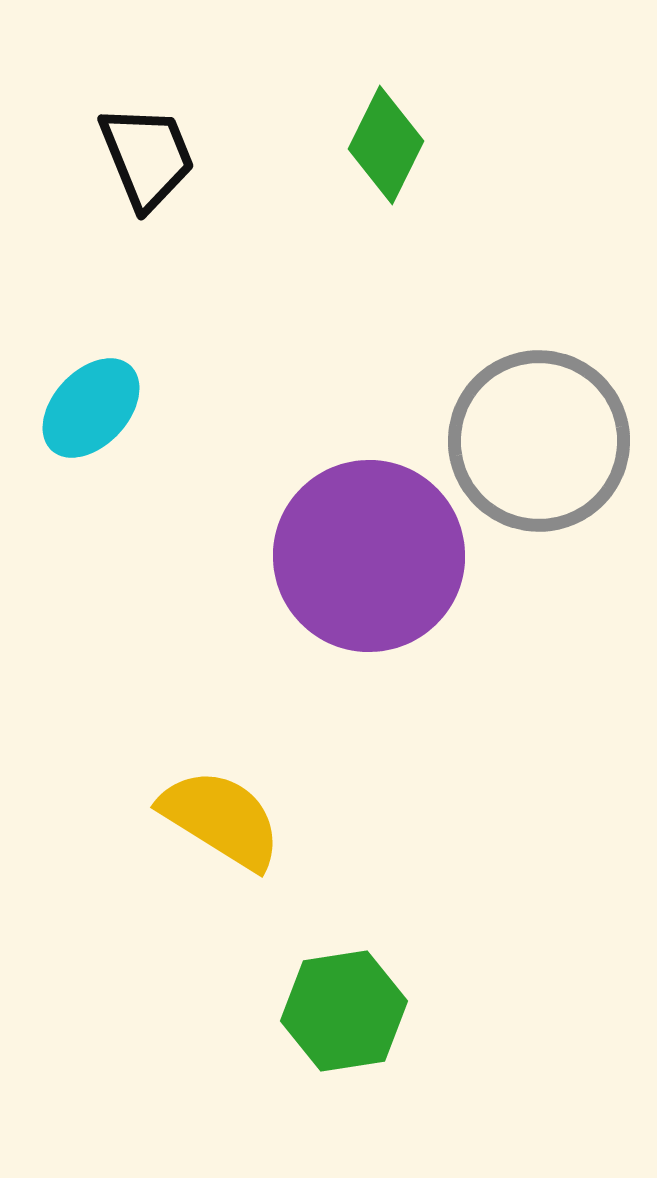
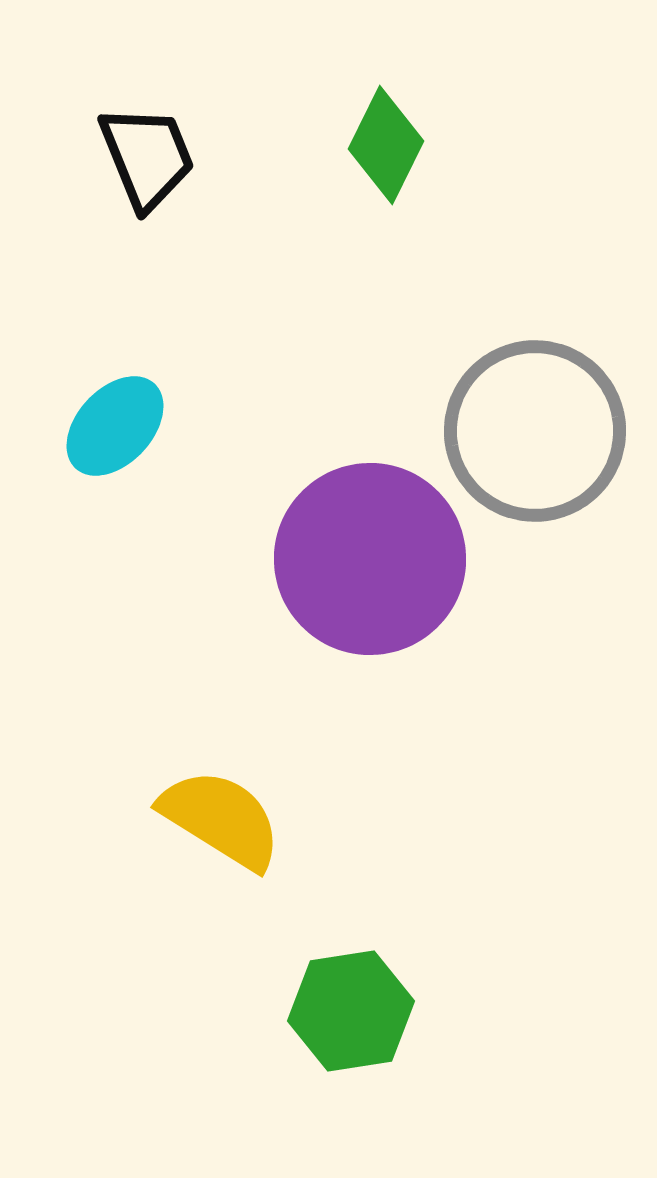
cyan ellipse: moved 24 px right, 18 px down
gray circle: moved 4 px left, 10 px up
purple circle: moved 1 px right, 3 px down
green hexagon: moved 7 px right
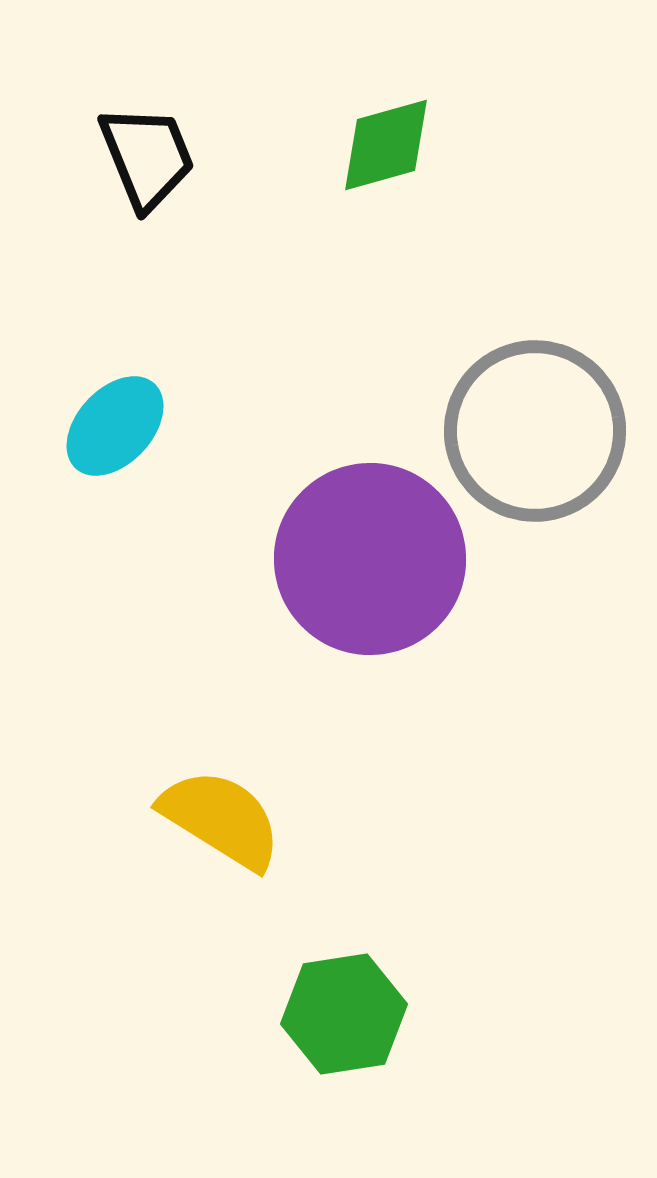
green diamond: rotated 48 degrees clockwise
green hexagon: moved 7 px left, 3 px down
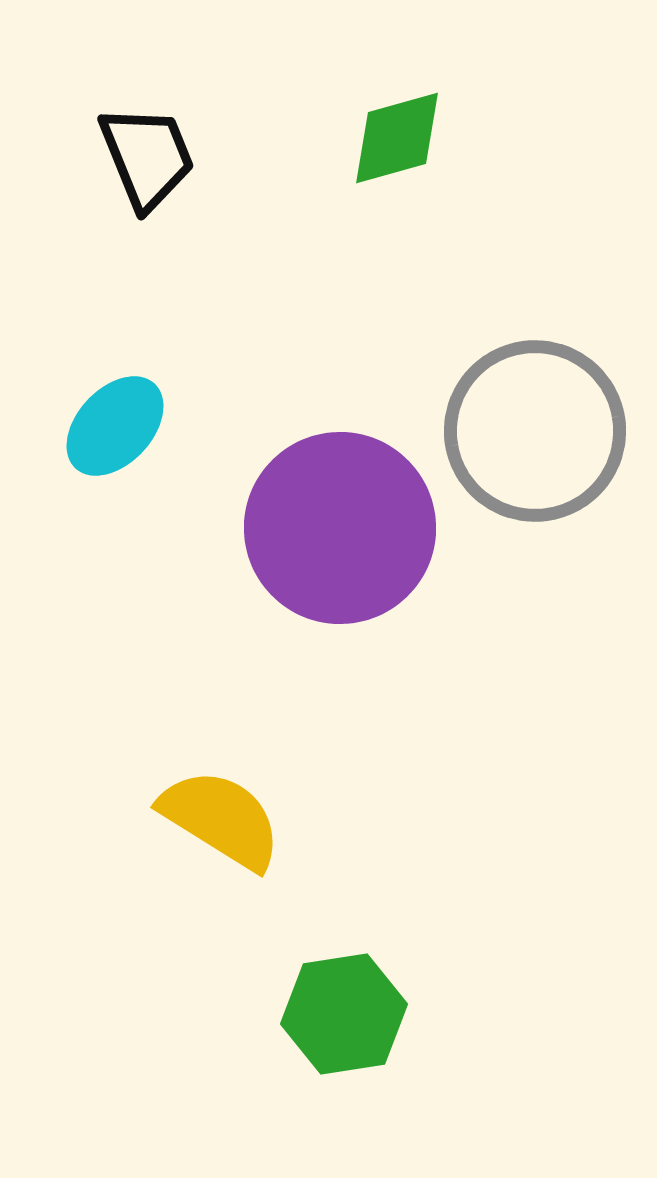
green diamond: moved 11 px right, 7 px up
purple circle: moved 30 px left, 31 px up
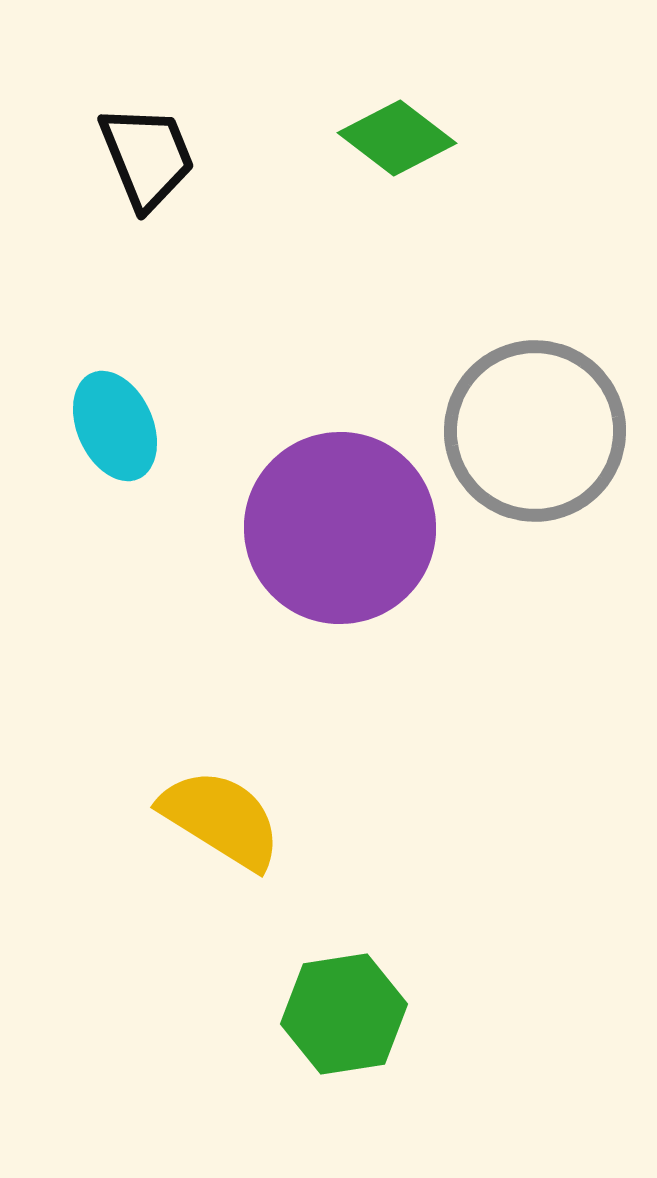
green diamond: rotated 53 degrees clockwise
cyan ellipse: rotated 67 degrees counterclockwise
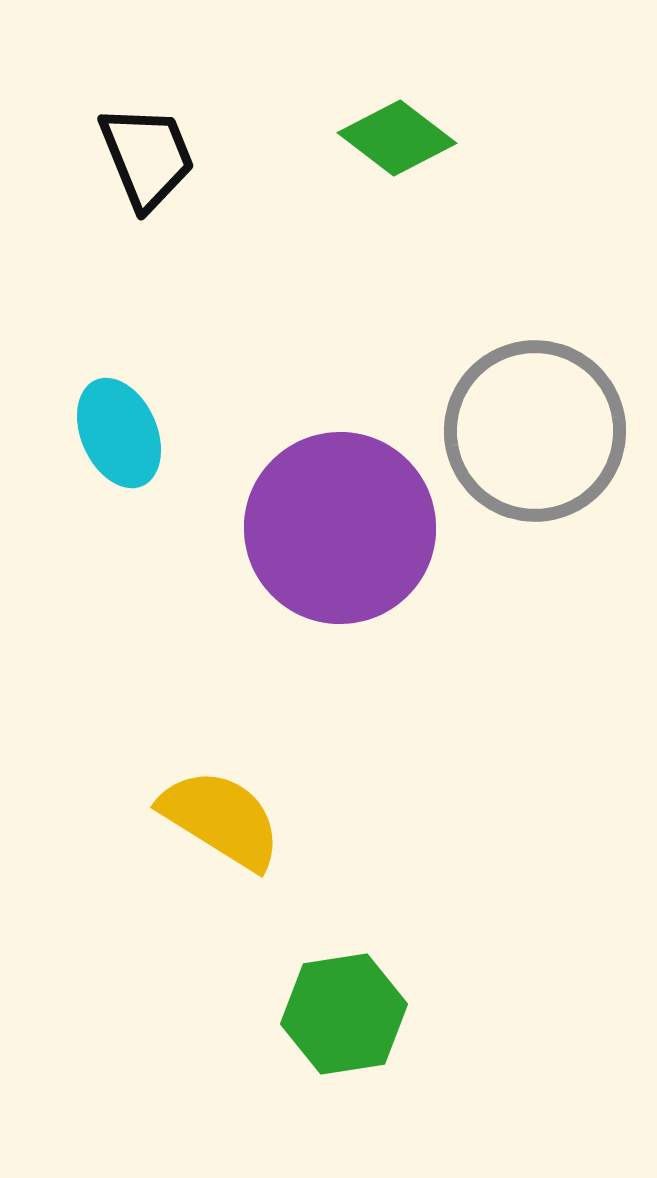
cyan ellipse: moved 4 px right, 7 px down
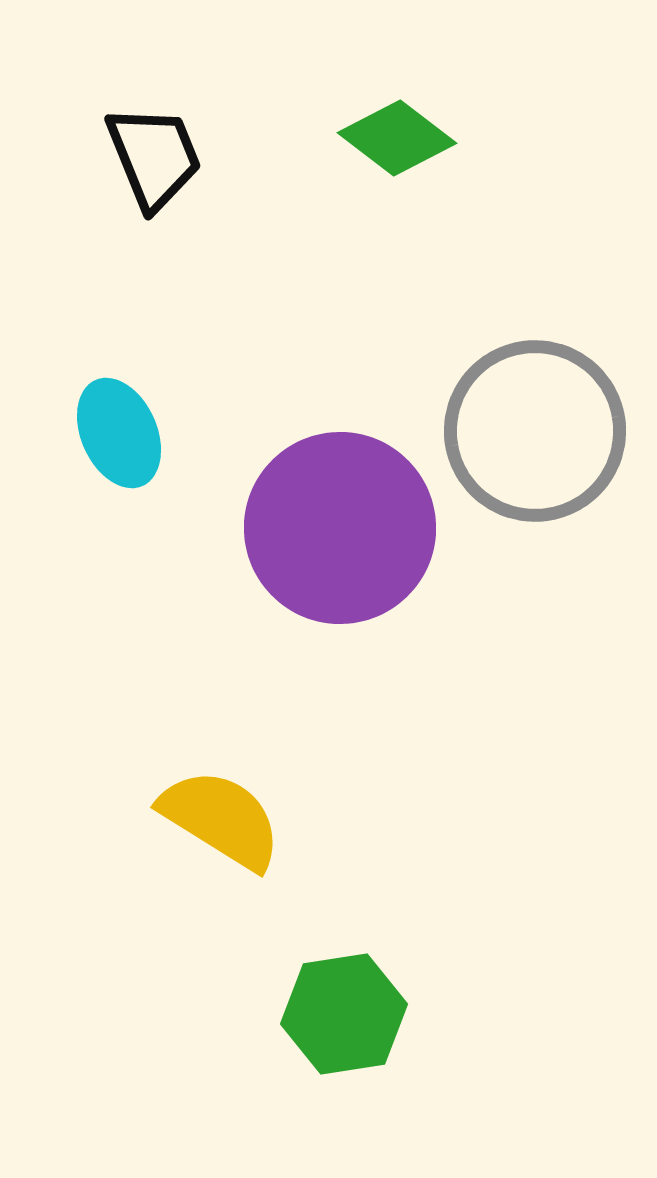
black trapezoid: moved 7 px right
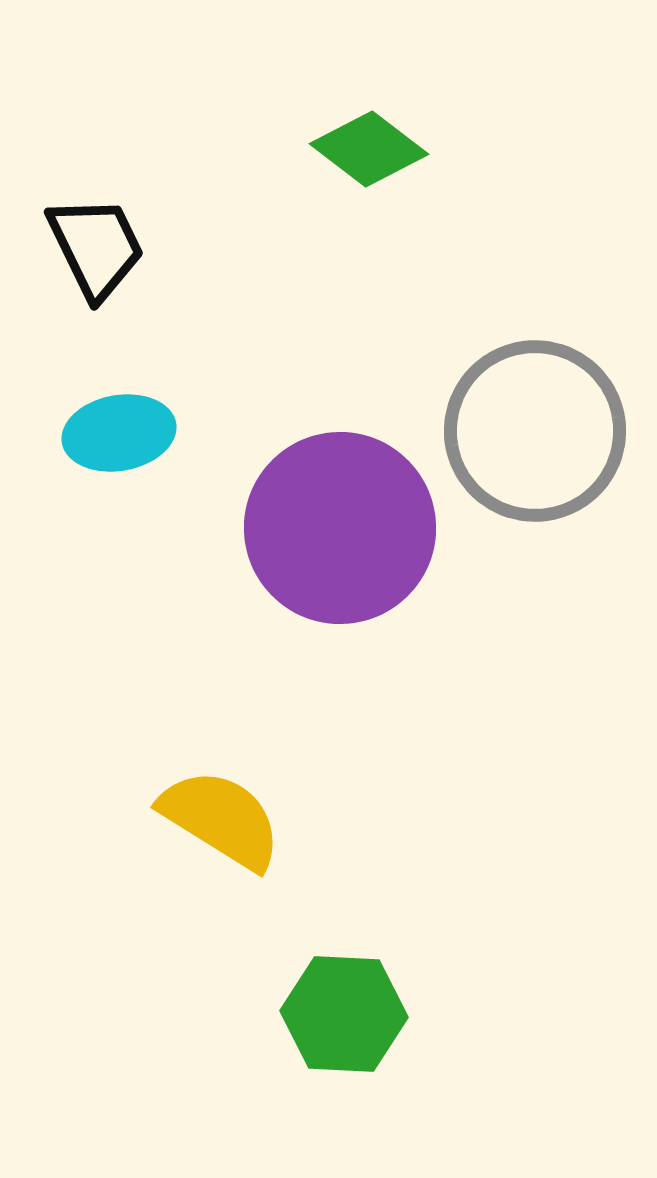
green diamond: moved 28 px left, 11 px down
black trapezoid: moved 58 px left, 90 px down; rotated 4 degrees counterclockwise
cyan ellipse: rotated 76 degrees counterclockwise
green hexagon: rotated 12 degrees clockwise
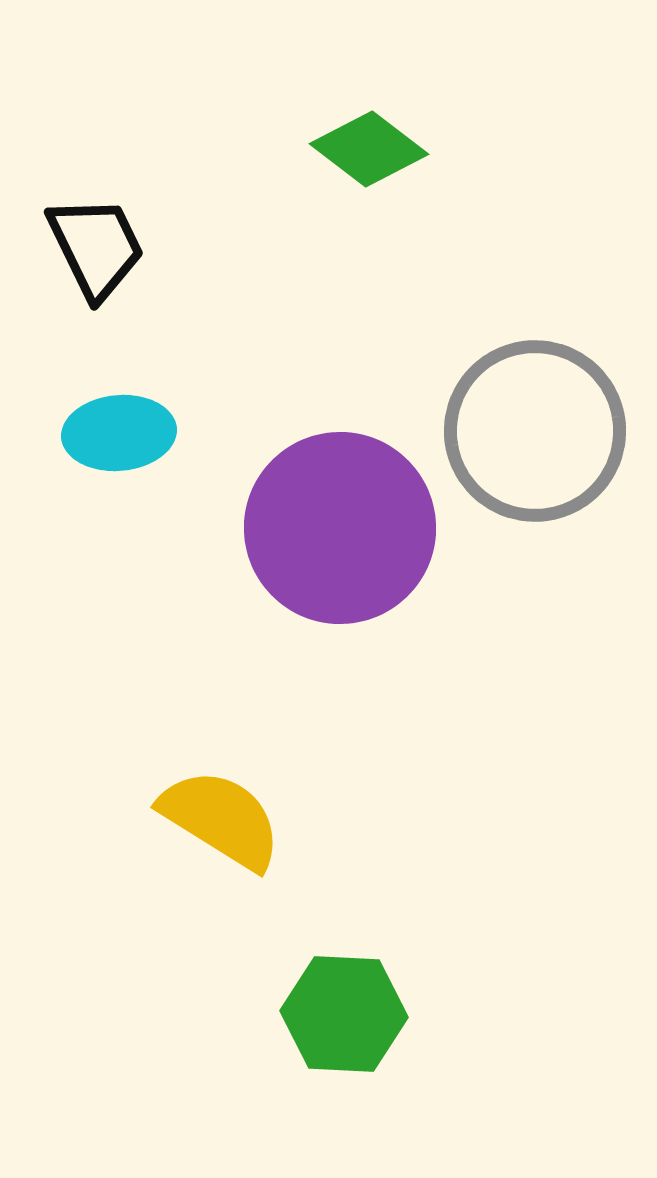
cyan ellipse: rotated 5 degrees clockwise
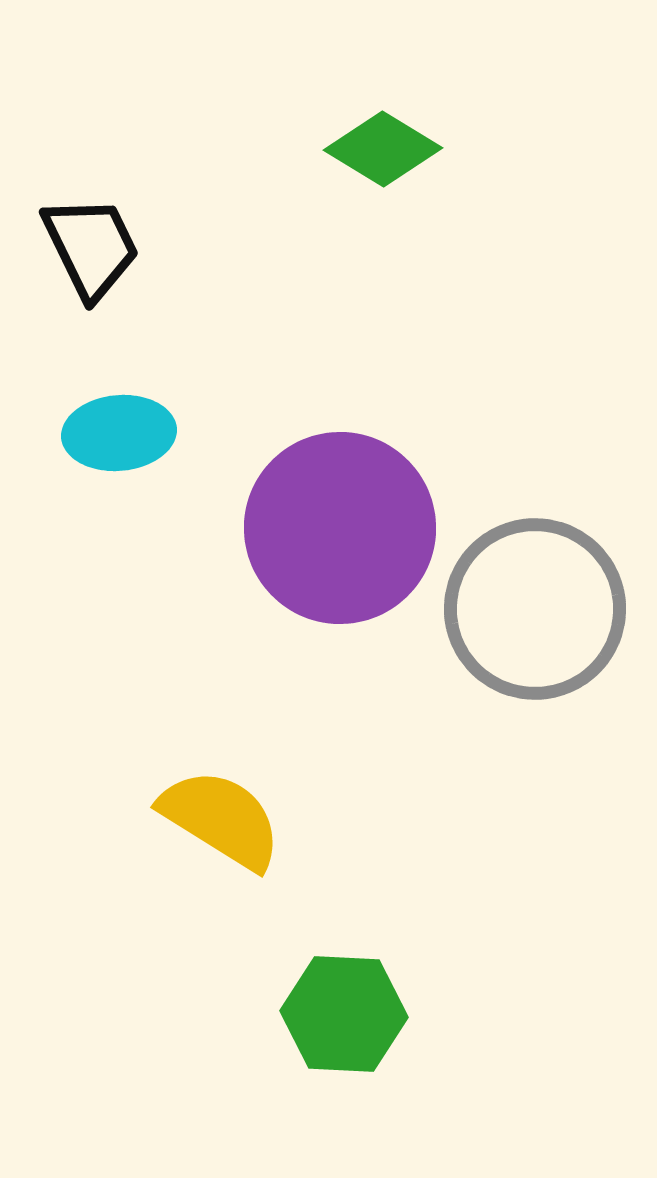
green diamond: moved 14 px right; rotated 6 degrees counterclockwise
black trapezoid: moved 5 px left
gray circle: moved 178 px down
